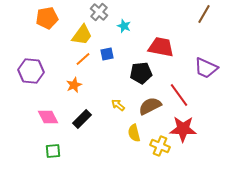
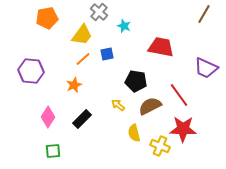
black pentagon: moved 5 px left, 8 px down; rotated 15 degrees clockwise
pink diamond: rotated 60 degrees clockwise
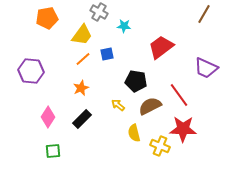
gray cross: rotated 12 degrees counterclockwise
cyan star: rotated 16 degrees counterclockwise
red trapezoid: rotated 48 degrees counterclockwise
orange star: moved 7 px right, 3 px down
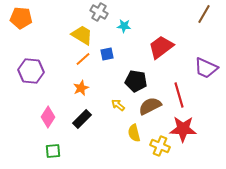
orange pentagon: moved 26 px left; rotated 15 degrees clockwise
yellow trapezoid: rotated 95 degrees counterclockwise
red line: rotated 20 degrees clockwise
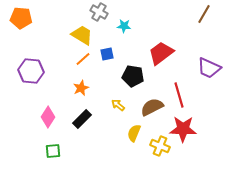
red trapezoid: moved 6 px down
purple trapezoid: moved 3 px right
black pentagon: moved 3 px left, 5 px up
brown semicircle: moved 2 px right, 1 px down
yellow semicircle: rotated 36 degrees clockwise
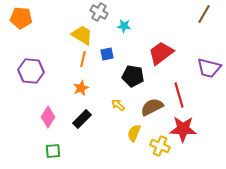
orange line: rotated 35 degrees counterclockwise
purple trapezoid: rotated 10 degrees counterclockwise
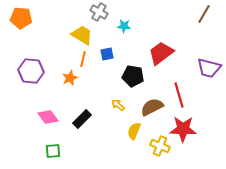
orange star: moved 11 px left, 10 px up
pink diamond: rotated 70 degrees counterclockwise
yellow semicircle: moved 2 px up
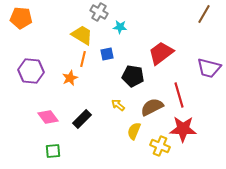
cyan star: moved 4 px left, 1 px down
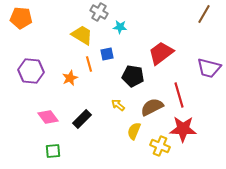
orange line: moved 6 px right, 5 px down; rotated 28 degrees counterclockwise
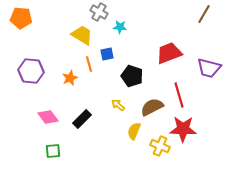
red trapezoid: moved 8 px right; rotated 16 degrees clockwise
black pentagon: moved 1 px left; rotated 10 degrees clockwise
